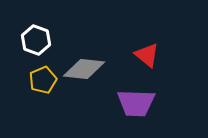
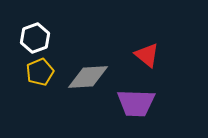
white hexagon: moved 1 px left, 2 px up; rotated 20 degrees clockwise
gray diamond: moved 4 px right, 8 px down; rotated 9 degrees counterclockwise
yellow pentagon: moved 3 px left, 8 px up
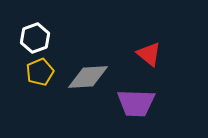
red triangle: moved 2 px right, 1 px up
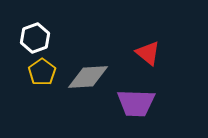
red triangle: moved 1 px left, 1 px up
yellow pentagon: moved 2 px right; rotated 12 degrees counterclockwise
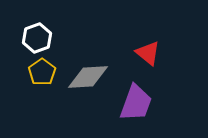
white hexagon: moved 2 px right
purple trapezoid: rotated 72 degrees counterclockwise
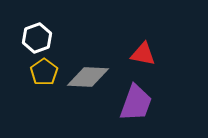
red triangle: moved 5 px left, 1 px down; rotated 28 degrees counterclockwise
yellow pentagon: moved 2 px right
gray diamond: rotated 6 degrees clockwise
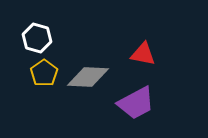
white hexagon: rotated 24 degrees counterclockwise
yellow pentagon: moved 1 px down
purple trapezoid: rotated 42 degrees clockwise
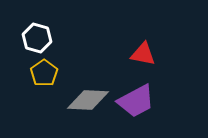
gray diamond: moved 23 px down
purple trapezoid: moved 2 px up
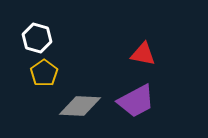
gray diamond: moved 8 px left, 6 px down
